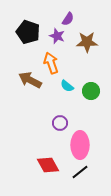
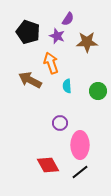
cyan semicircle: rotated 48 degrees clockwise
green circle: moved 7 px right
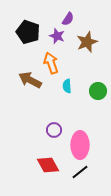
brown star: rotated 20 degrees counterclockwise
purple circle: moved 6 px left, 7 px down
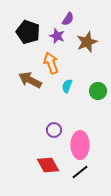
cyan semicircle: rotated 24 degrees clockwise
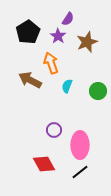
black pentagon: rotated 20 degrees clockwise
purple star: moved 1 px right; rotated 14 degrees clockwise
red diamond: moved 4 px left, 1 px up
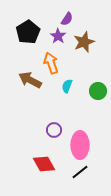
purple semicircle: moved 1 px left
brown star: moved 3 px left
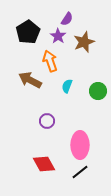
orange arrow: moved 1 px left, 2 px up
purple circle: moved 7 px left, 9 px up
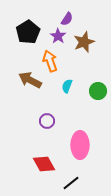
black line: moved 9 px left, 11 px down
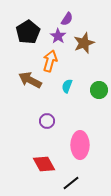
brown star: moved 1 px down
orange arrow: rotated 35 degrees clockwise
green circle: moved 1 px right, 1 px up
